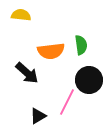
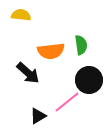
black arrow: moved 1 px right
pink line: rotated 24 degrees clockwise
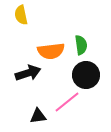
yellow semicircle: rotated 108 degrees counterclockwise
black arrow: rotated 60 degrees counterclockwise
black circle: moved 3 px left, 5 px up
black triangle: rotated 24 degrees clockwise
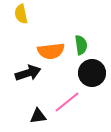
yellow semicircle: moved 1 px up
black circle: moved 6 px right, 2 px up
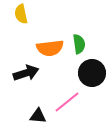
green semicircle: moved 2 px left, 1 px up
orange semicircle: moved 1 px left, 3 px up
black arrow: moved 2 px left
black triangle: rotated 12 degrees clockwise
